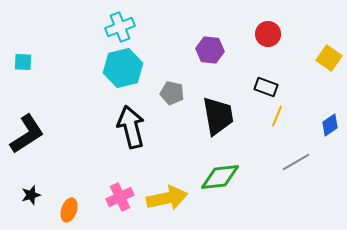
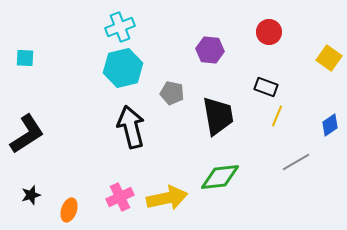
red circle: moved 1 px right, 2 px up
cyan square: moved 2 px right, 4 px up
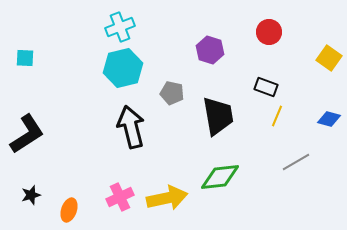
purple hexagon: rotated 12 degrees clockwise
blue diamond: moved 1 px left, 6 px up; rotated 50 degrees clockwise
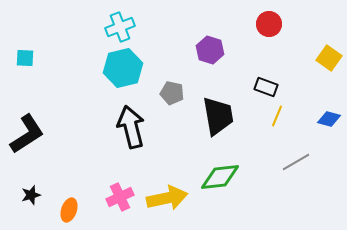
red circle: moved 8 px up
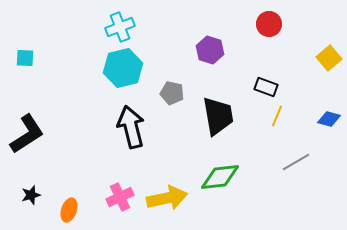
yellow square: rotated 15 degrees clockwise
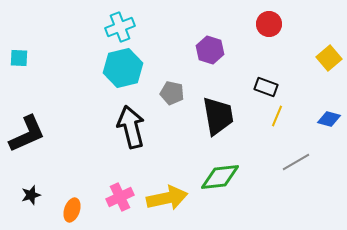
cyan square: moved 6 px left
black L-shape: rotated 9 degrees clockwise
orange ellipse: moved 3 px right
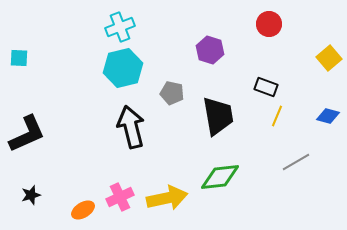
blue diamond: moved 1 px left, 3 px up
orange ellipse: moved 11 px right; rotated 40 degrees clockwise
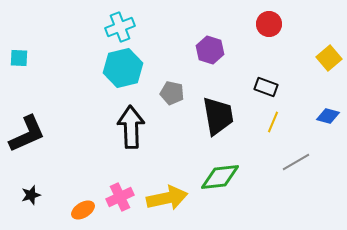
yellow line: moved 4 px left, 6 px down
black arrow: rotated 12 degrees clockwise
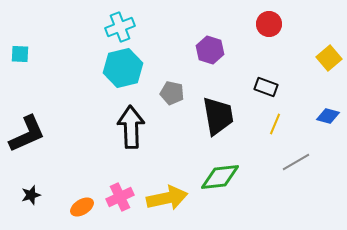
cyan square: moved 1 px right, 4 px up
yellow line: moved 2 px right, 2 px down
orange ellipse: moved 1 px left, 3 px up
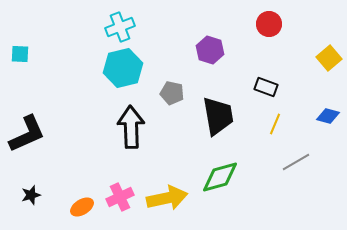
green diamond: rotated 9 degrees counterclockwise
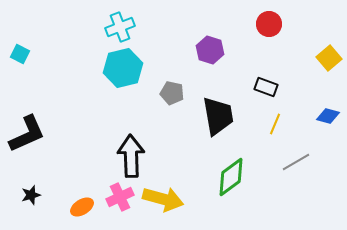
cyan square: rotated 24 degrees clockwise
black arrow: moved 29 px down
green diamond: moved 11 px right; rotated 21 degrees counterclockwise
yellow arrow: moved 4 px left, 1 px down; rotated 27 degrees clockwise
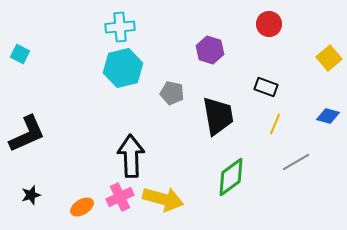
cyan cross: rotated 16 degrees clockwise
